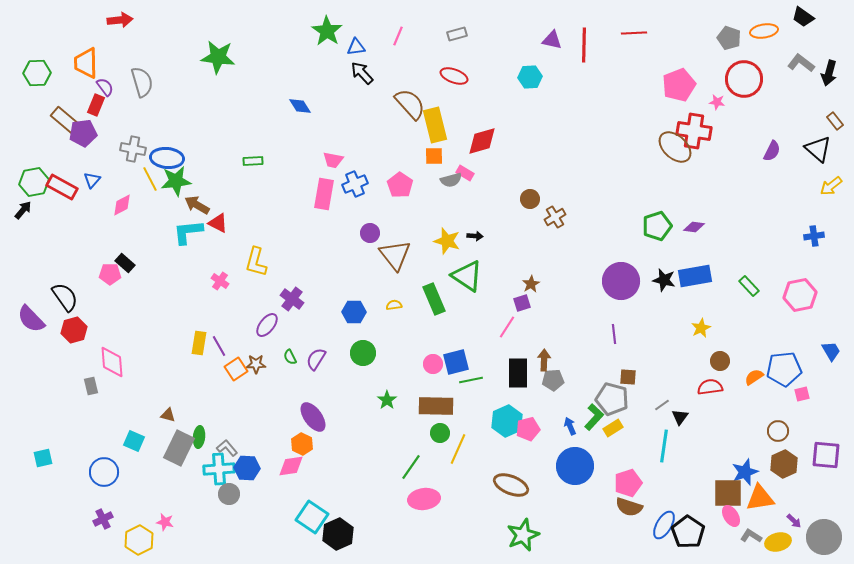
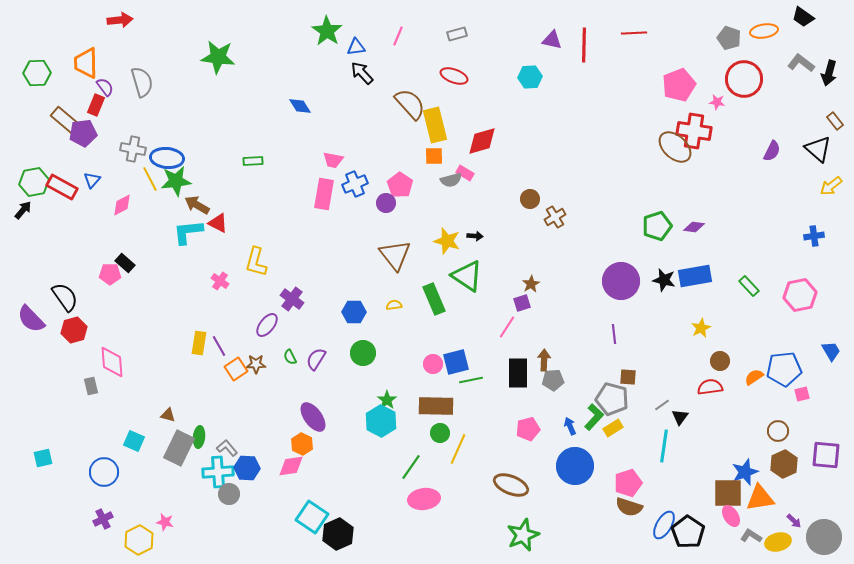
purple circle at (370, 233): moved 16 px right, 30 px up
cyan hexagon at (507, 421): moved 126 px left; rotated 8 degrees counterclockwise
cyan cross at (219, 469): moved 1 px left, 3 px down
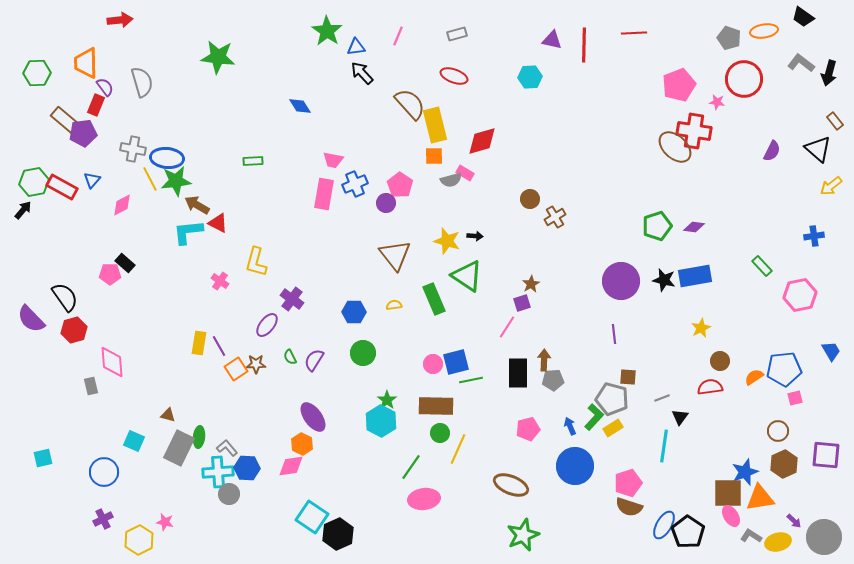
green rectangle at (749, 286): moved 13 px right, 20 px up
purple semicircle at (316, 359): moved 2 px left, 1 px down
pink square at (802, 394): moved 7 px left, 4 px down
gray line at (662, 405): moved 7 px up; rotated 14 degrees clockwise
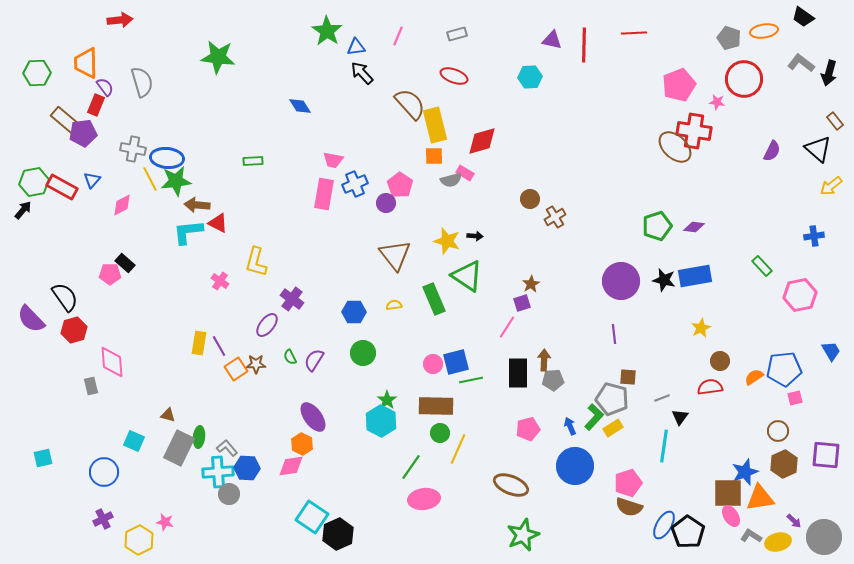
brown arrow at (197, 205): rotated 25 degrees counterclockwise
